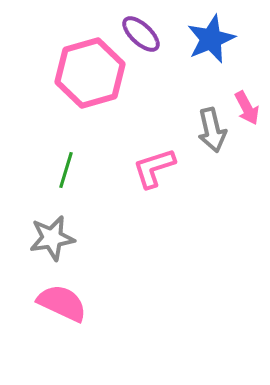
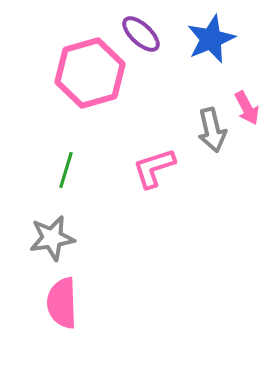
pink semicircle: rotated 117 degrees counterclockwise
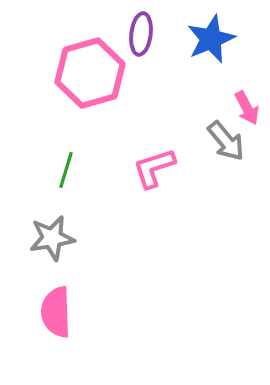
purple ellipse: rotated 54 degrees clockwise
gray arrow: moved 14 px right, 11 px down; rotated 27 degrees counterclockwise
pink semicircle: moved 6 px left, 9 px down
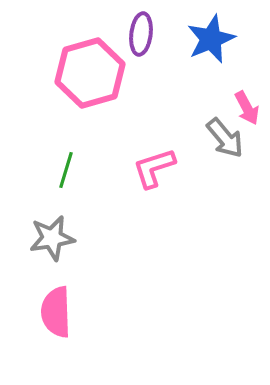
gray arrow: moved 1 px left, 3 px up
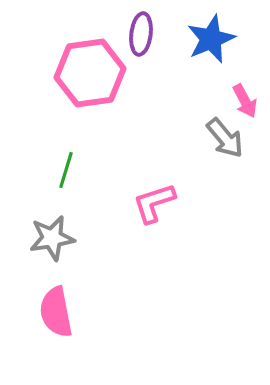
pink hexagon: rotated 8 degrees clockwise
pink arrow: moved 2 px left, 7 px up
pink L-shape: moved 35 px down
pink semicircle: rotated 9 degrees counterclockwise
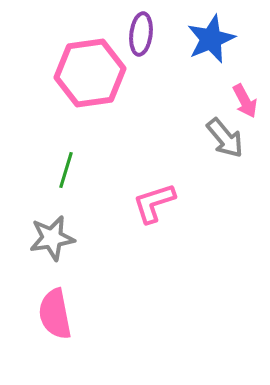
pink semicircle: moved 1 px left, 2 px down
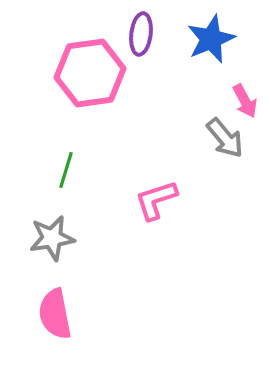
pink L-shape: moved 2 px right, 3 px up
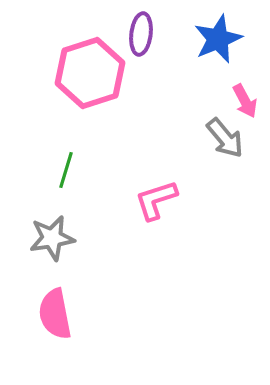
blue star: moved 7 px right
pink hexagon: rotated 10 degrees counterclockwise
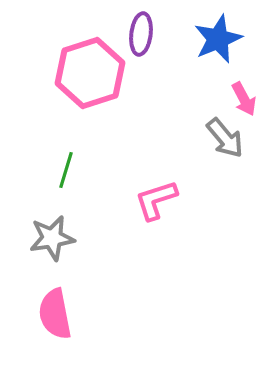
pink arrow: moved 1 px left, 2 px up
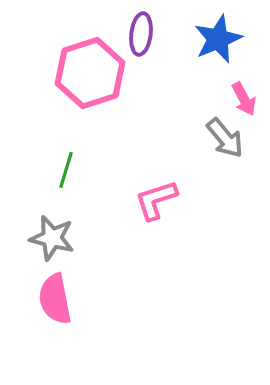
gray star: rotated 24 degrees clockwise
pink semicircle: moved 15 px up
